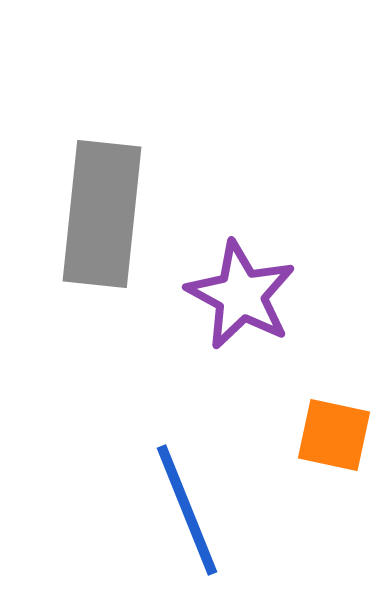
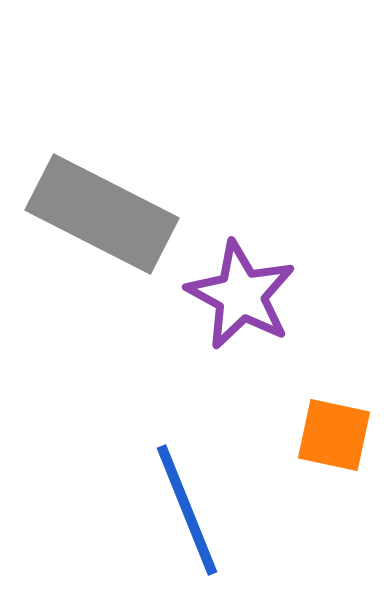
gray rectangle: rotated 69 degrees counterclockwise
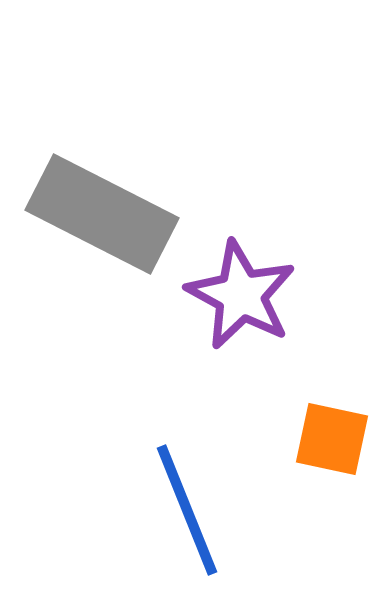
orange square: moved 2 px left, 4 px down
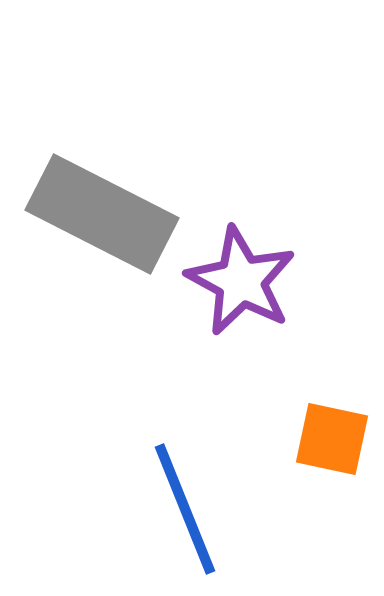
purple star: moved 14 px up
blue line: moved 2 px left, 1 px up
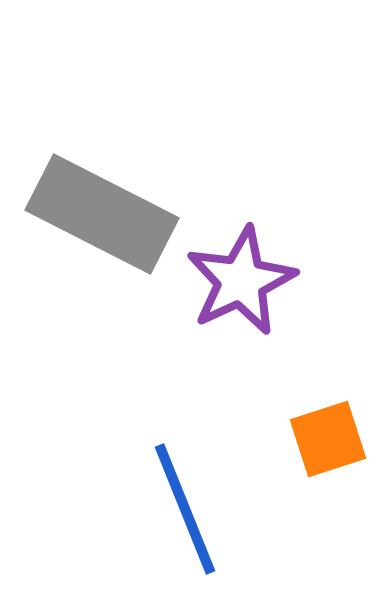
purple star: rotated 19 degrees clockwise
orange square: moved 4 px left; rotated 30 degrees counterclockwise
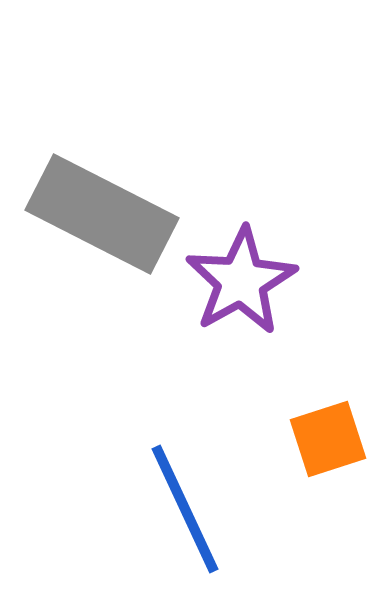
purple star: rotated 4 degrees counterclockwise
blue line: rotated 3 degrees counterclockwise
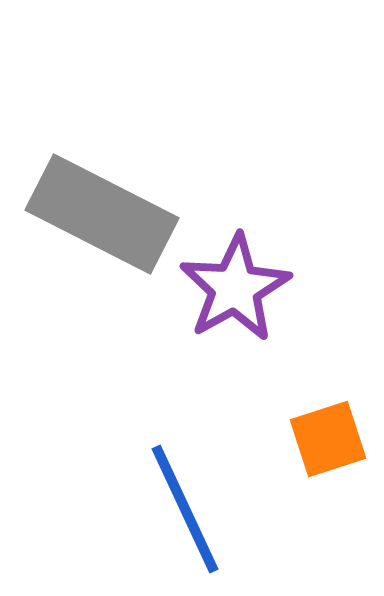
purple star: moved 6 px left, 7 px down
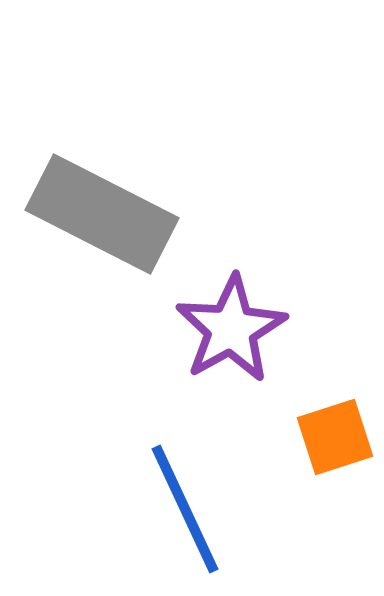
purple star: moved 4 px left, 41 px down
orange square: moved 7 px right, 2 px up
